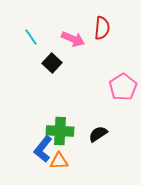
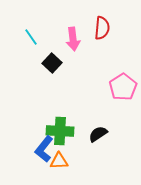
pink arrow: rotated 60 degrees clockwise
blue L-shape: moved 1 px right
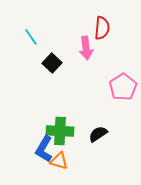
pink arrow: moved 13 px right, 9 px down
blue L-shape: rotated 8 degrees counterclockwise
orange triangle: rotated 18 degrees clockwise
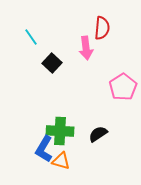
orange triangle: moved 2 px right
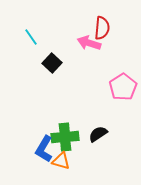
pink arrow: moved 3 px right, 5 px up; rotated 115 degrees clockwise
green cross: moved 5 px right, 6 px down; rotated 8 degrees counterclockwise
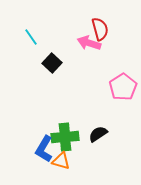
red semicircle: moved 2 px left, 1 px down; rotated 20 degrees counterclockwise
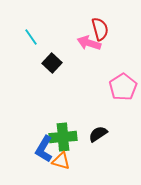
green cross: moved 2 px left
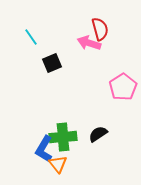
black square: rotated 24 degrees clockwise
orange triangle: moved 3 px left, 3 px down; rotated 36 degrees clockwise
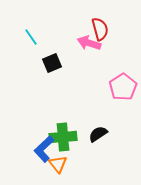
blue L-shape: rotated 16 degrees clockwise
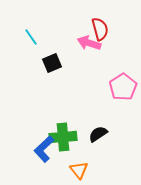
orange triangle: moved 21 px right, 6 px down
